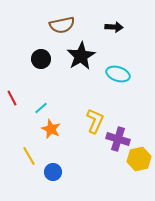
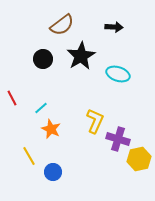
brown semicircle: rotated 25 degrees counterclockwise
black circle: moved 2 px right
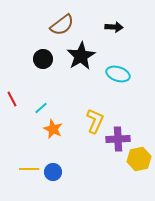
red line: moved 1 px down
orange star: moved 2 px right
purple cross: rotated 20 degrees counterclockwise
yellow line: moved 13 px down; rotated 60 degrees counterclockwise
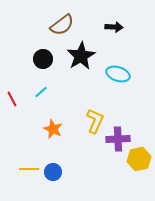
cyan line: moved 16 px up
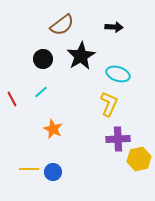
yellow L-shape: moved 14 px right, 17 px up
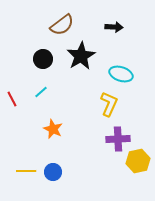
cyan ellipse: moved 3 px right
yellow hexagon: moved 1 px left, 2 px down
yellow line: moved 3 px left, 2 px down
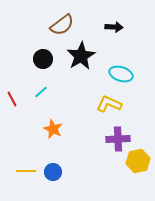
yellow L-shape: rotated 90 degrees counterclockwise
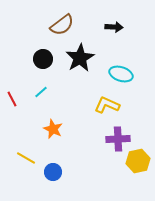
black star: moved 1 px left, 2 px down
yellow L-shape: moved 2 px left, 1 px down
yellow line: moved 13 px up; rotated 30 degrees clockwise
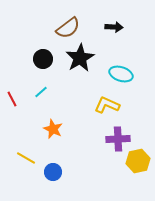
brown semicircle: moved 6 px right, 3 px down
